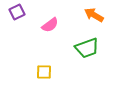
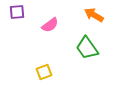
purple square: rotated 21 degrees clockwise
green trapezoid: rotated 75 degrees clockwise
yellow square: rotated 21 degrees counterclockwise
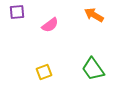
green trapezoid: moved 6 px right, 21 px down
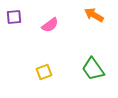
purple square: moved 3 px left, 5 px down
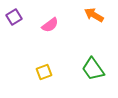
purple square: rotated 28 degrees counterclockwise
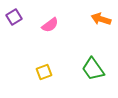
orange arrow: moved 7 px right, 4 px down; rotated 12 degrees counterclockwise
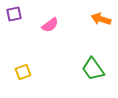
purple square: moved 3 px up; rotated 21 degrees clockwise
yellow square: moved 21 px left
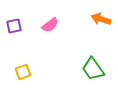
purple square: moved 12 px down
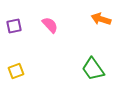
pink semicircle: rotated 96 degrees counterclockwise
yellow square: moved 7 px left, 1 px up
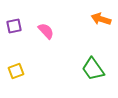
pink semicircle: moved 4 px left, 6 px down
